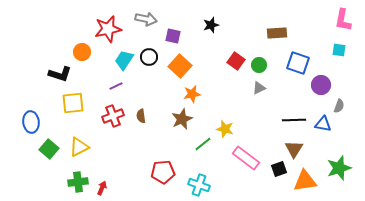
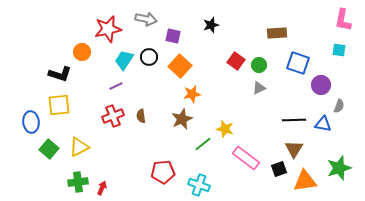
yellow square: moved 14 px left, 2 px down
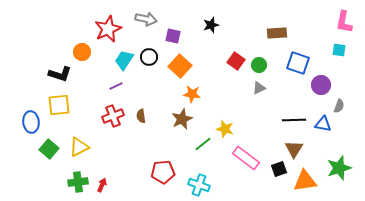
pink L-shape: moved 1 px right, 2 px down
red star: rotated 12 degrees counterclockwise
orange star: rotated 18 degrees clockwise
red arrow: moved 3 px up
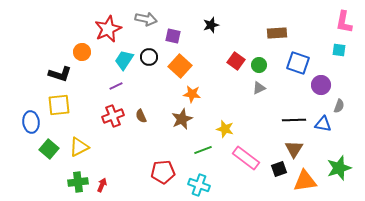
brown semicircle: rotated 16 degrees counterclockwise
green line: moved 6 px down; rotated 18 degrees clockwise
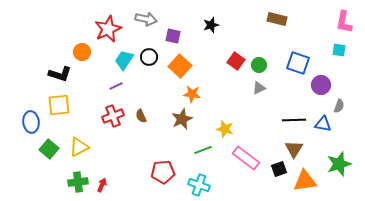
brown rectangle: moved 14 px up; rotated 18 degrees clockwise
green star: moved 4 px up
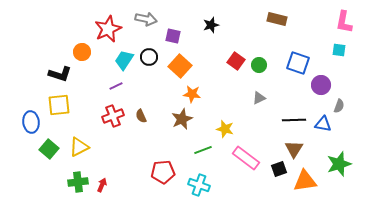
gray triangle: moved 10 px down
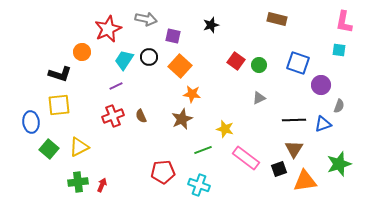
blue triangle: rotated 30 degrees counterclockwise
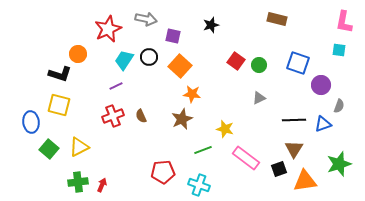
orange circle: moved 4 px left, 2 px down
yellow square: rotated 20 degrees clockwise
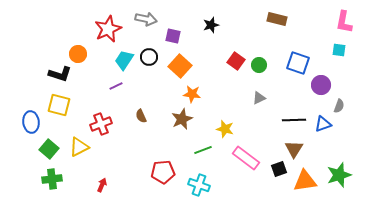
red cross: moved 12 px left, 8 px down
green star: moved 11 px down
green cross: moved 26 px left, 3 px up
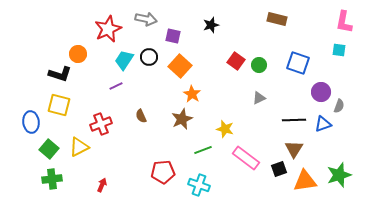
purple circle: moved 7 px down
orange star: rotated 24 degrees clockwise
